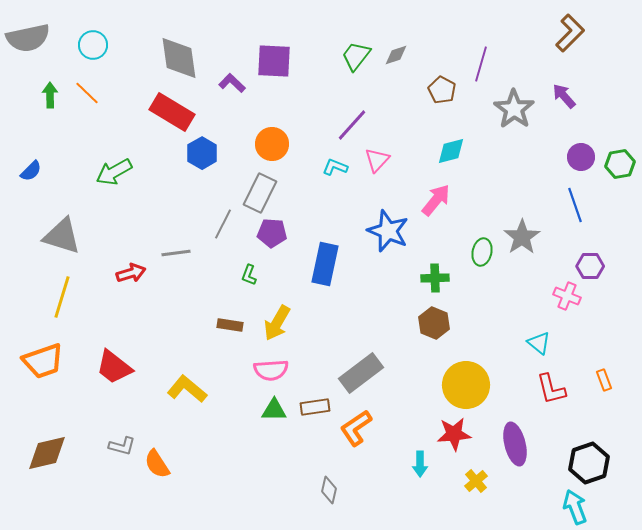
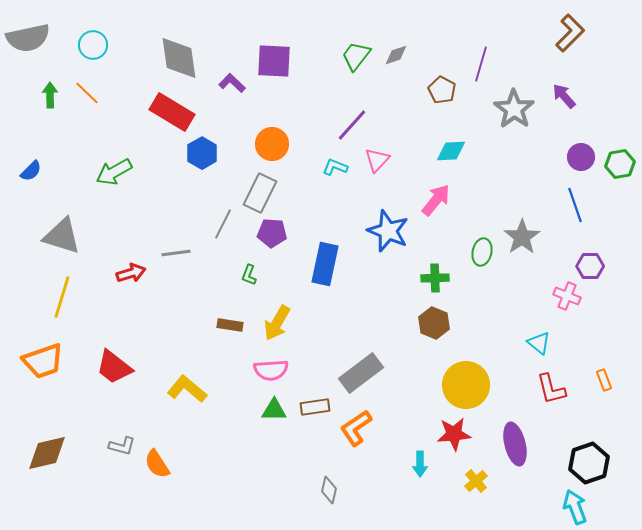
cyan diamond at (451, 151): rotated 12 degrees clockwise
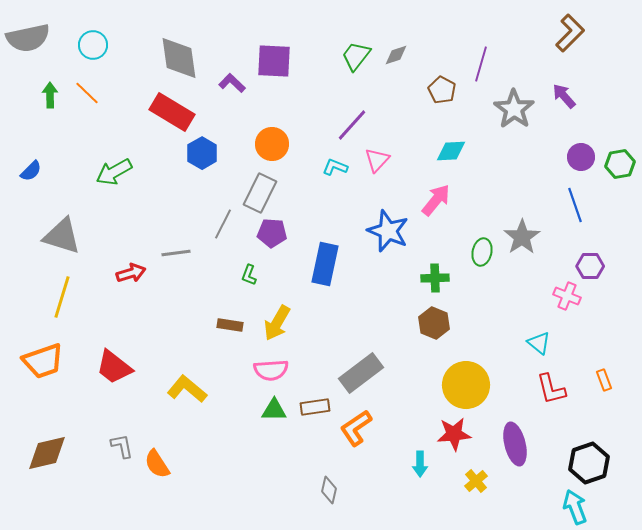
gray L-shape at (122, 446): rotated 116 degrees counterclockwise
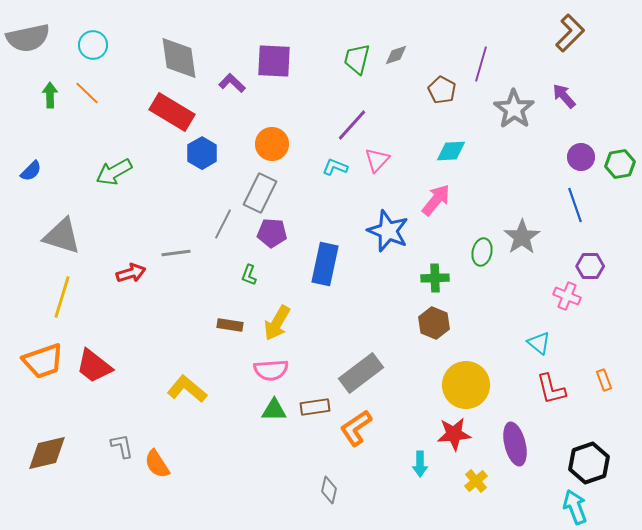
green trapezoid at (356, 56): moved 1 px right, 3 px down; rotated 24 degrees counterclockwise
red trapezoid at (114, 367): moved 20 px left, 1 px up
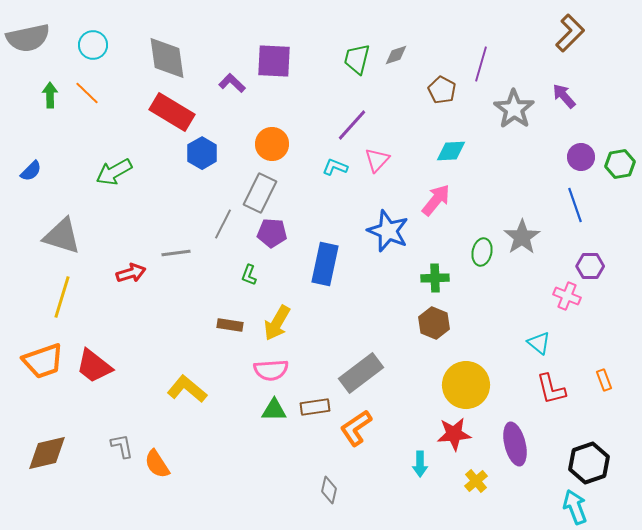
gray diamond at (179, 58): moved 12 px left
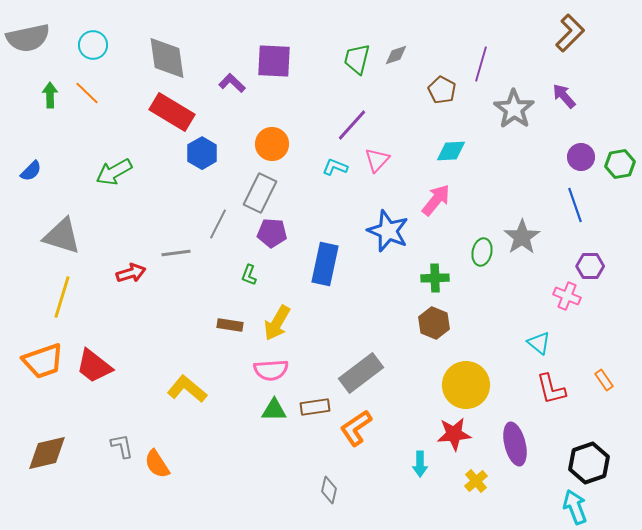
gray line at (223, 224): moved 5 px left
orange rectangle at (604, 380): rotated 15 degrees counterclockwise
